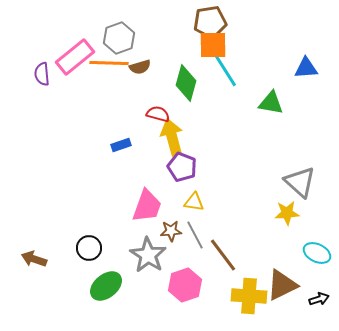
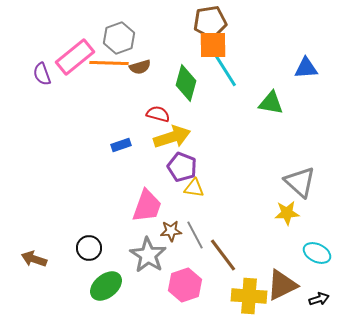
purple semicircle: rotated 15 degrees counterclockwise
yellow arrow: rotated 87 degrees clockwise
yellow triangle: moved 14 px up
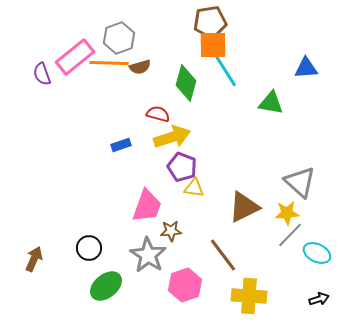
gray line: moved 95 px right; rotated 72 degrees clockwise
brown arrow: rotated 95 degrees clockwise
brown triangle: moved 38 px left, 78 px up
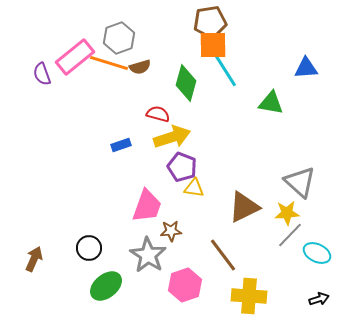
orange line: rotated 15 degrees clockwise
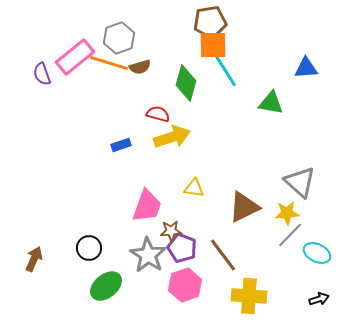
purple pentagon: moved 81 px down
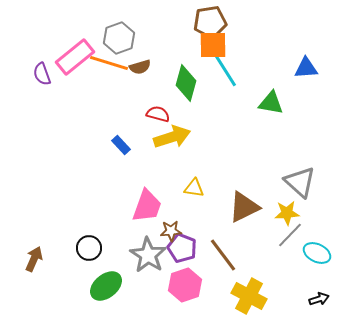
blue rectangle: rotated 66 degrees clockwise
yellow cross: rotated 24 degrees clockwise
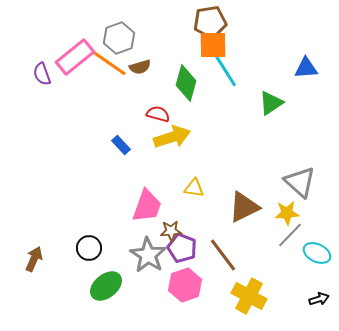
orange line: rotated 18 degrees clockwise
green triangle: rotated 44 degrees counterclockwise
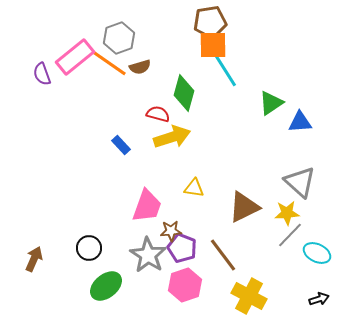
blue triangle: moved 6 px left, 54 px down
green diamond: moved 2 px left, 10 px down
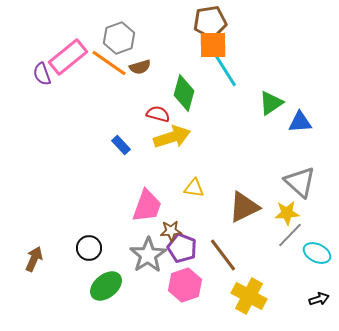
pink rectangle: moved 7 px left
gray star: rotated 6 degrees clockwise
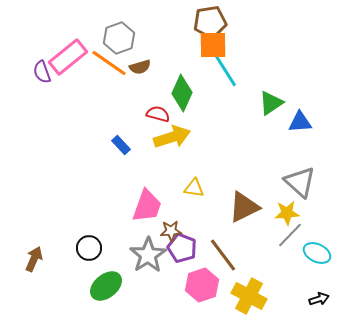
purple semicircle: moved 2 px up
green diamond: moved 2 px left; rotated 9 degrees clockwise
pink hexagon: moved 17 px right
